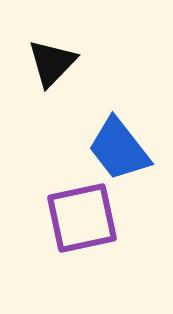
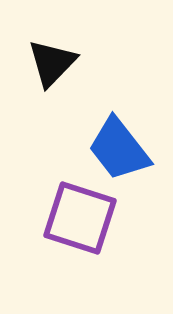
purple square: moved 2 px left; rotated 30 degrees clockwise
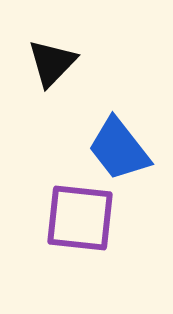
purple square: rotated 12 degrees counterclockwise
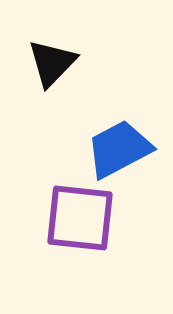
blue trapezoid: rotated 100 degrees clockwise
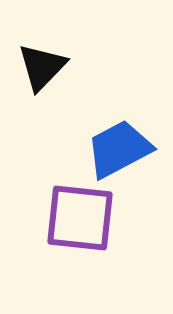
black triangle: moved 10 px left, 4 px down
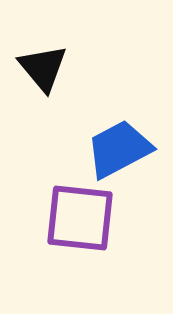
black triangle: moved 1 px right, 1 px down; rotated 24 degrees counterclockwise
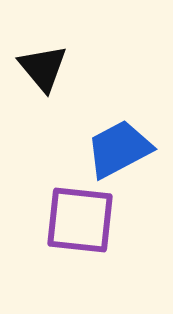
purple square: moved 2 px down
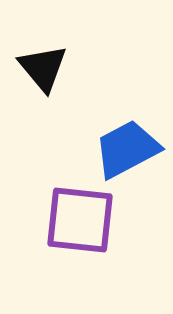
blue trapezoid: moved 8 px right
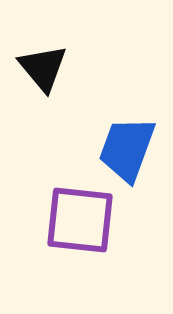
blue trapezoid: rotated 42 degrees counterclockwise
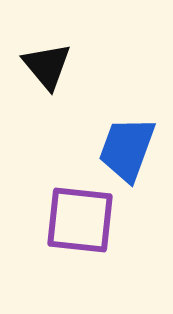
black triangle: moved 4 px right, 2 px up
